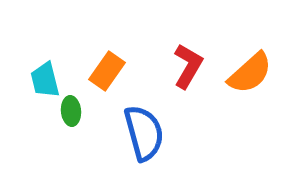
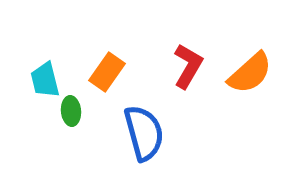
orange rectangle: moved 1 px down
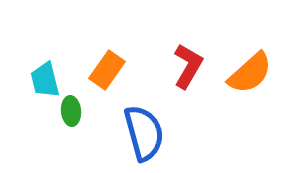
orange rectangle: moved 2 px up
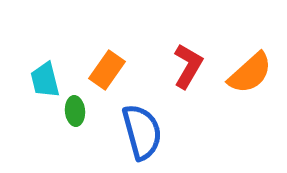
green ellipse: moved 4 px right
blue semicircle: moved 2 px left, 1 px up
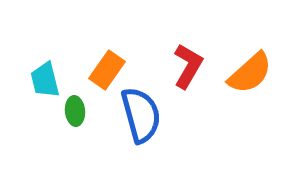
blue semicircle: moved 1 px left, 17 px up
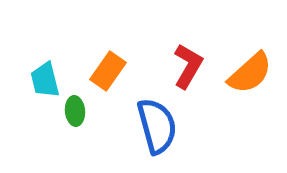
orange rectangle: moved 1 px right, 1 px down
blue semicircle: moved 16 px right, 11 px down
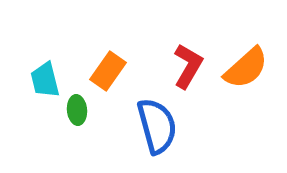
orange semicircle: moved 4 px left, 5 px up
green ellipse: moved 2 px right, 1 px up
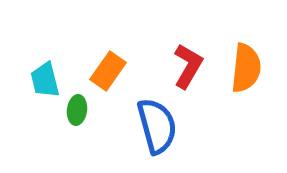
orange semicircle: rotated 42 degrees counterclockwise
green ellipse: rotated 12 degrees clockwise
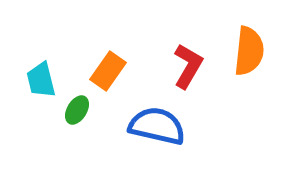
orange semicircle: moved 3 px right, 17 px up
cyan trapezoid: moved 4 px left
green ellipse: rotated 24 degrees clockwise
blue semicircle: rotated 62 degrees counterclockwise
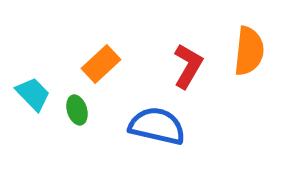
orange rectangle: moved 7 px left, 7 px up; rotated 12 degrees clockwise
cyan trapezoid: moved 8 px left, 14 px down; rotated 150 degrees clockwise
green ellipse: rotated 48 degrees counterclockwise
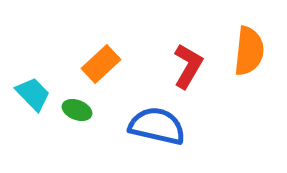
green ellipse: rotated 52 degrees counterclockwise
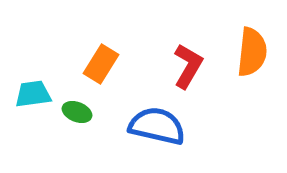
orange semicircle: moved 3 px right, 1 px down
orange rectangle: rotated 15 degrees counterclockwise
cyan trapezoid: rotated 54 degrees counterclockwise
green ellipse: moved 2 px down
